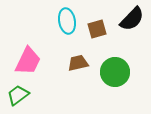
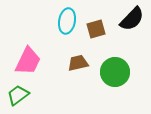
cyan ellipse: rotated 20 degrees clockwise
brown square: moved 1 px left
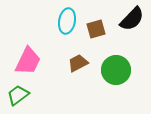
brown trapezoid: rotated 15 degrees counterclockwise
green circle: moved 1 px right, 2 px up
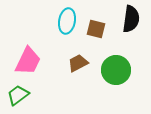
black semicircle: moved 1 px left; rotated 36 degrees counterclockwise
brown square: rotated 30 degrees clockwise
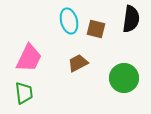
cyan ellipse: moved 2 px right; rotated 25 degrees counterclockwise
pink trapezoid: moved 1 px right, 3 px up
green circle: moved 8 px right, 8 px down
green trapezoid: moved 6 px right, 2 px up; rotated 120 degrees clockwise
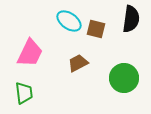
cyan ellipse: rotated 40 degrees counterclockwise
pink trapezoid: moved 1 px right, 5 px up
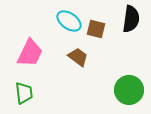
brown trapezoid: moved 6 px up; rotated 65 degrees clockwise
green circle: moved 5 px right, 12 px down
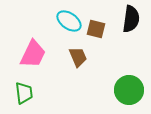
pink trapezoid: moved 3 px right, 1 px down
brown trapezoid: rotated 30 degrees clockwise
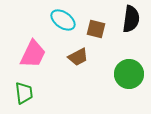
cyan ellipse: moved 6 px left, 1 px up
brown trapezoid: rotated 85 degrees clockwise
green circle: moved 16 px up
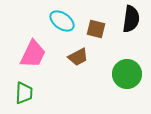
cyan ellipse: moved 1 px left, 1 px down
green circle: moved 2 px left
green trapezoid: rotated 10 degrees clockwise
